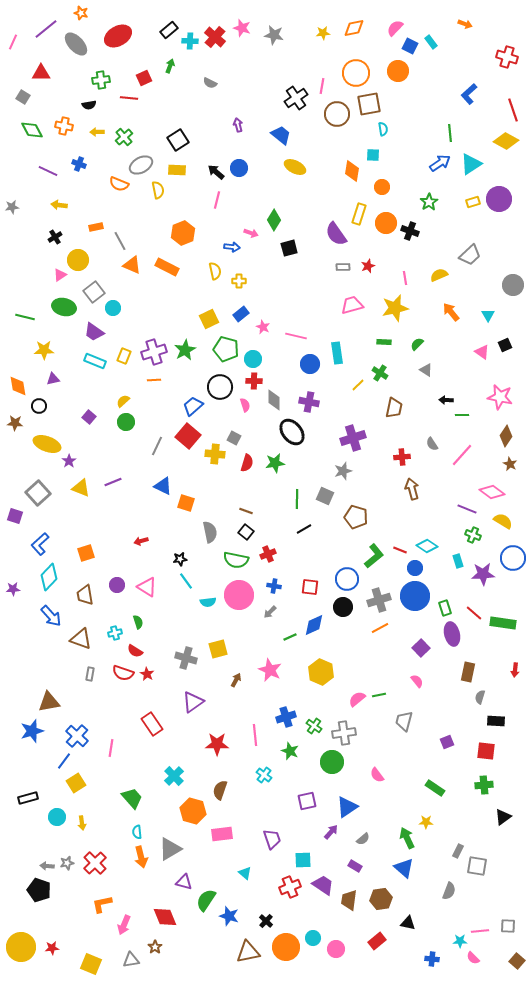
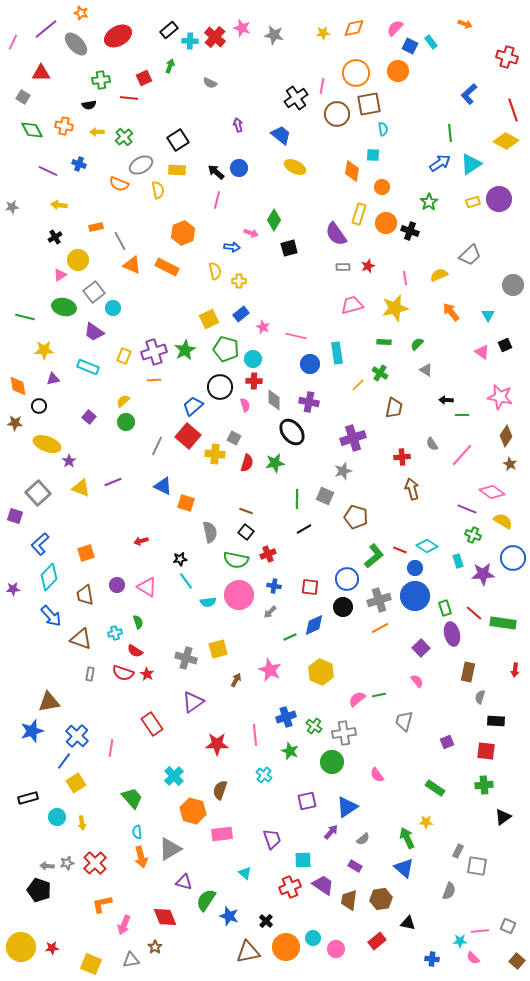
cyan rectangle at (95, 361): moved 7 px left, 6 px down
gray square at (508, 926): rotated 21 degrees clockwise
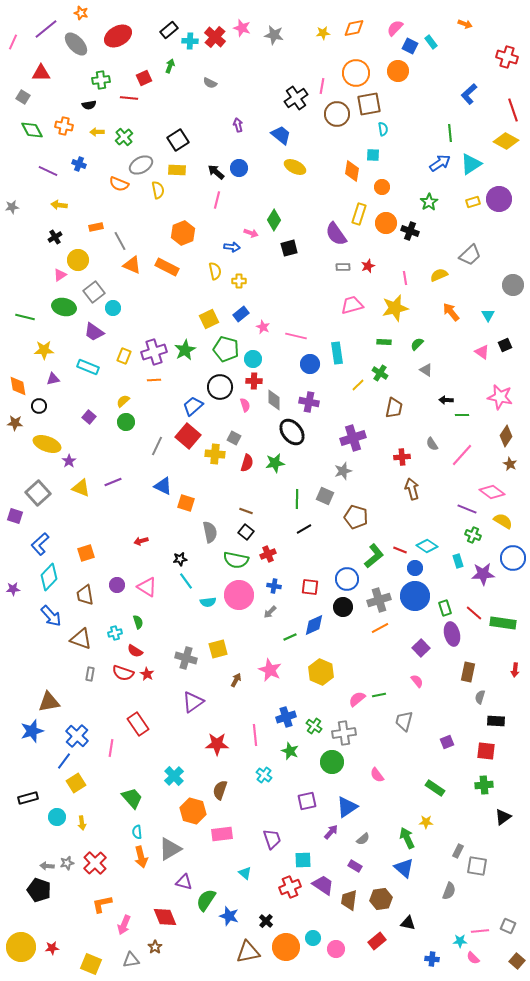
red rectangle at (152, 724): moved 14 px left
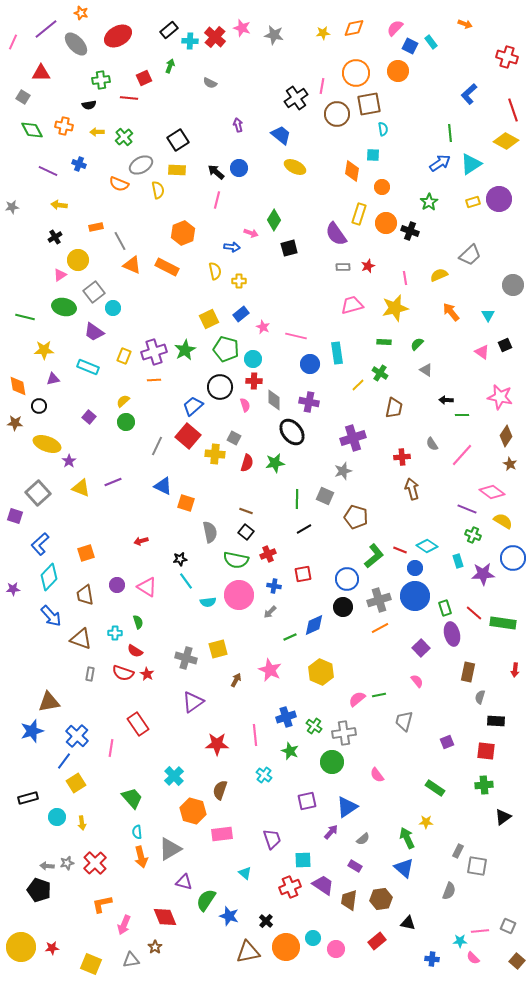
red square at (310, 587): moved 7 px left, 13 px up; rotated 18 degrees counterclockwise
cyan cross at (115, 633): rotated 16 degrees clockwise
